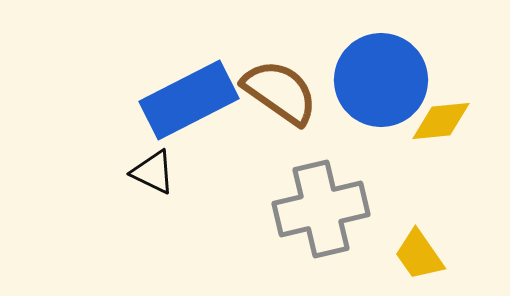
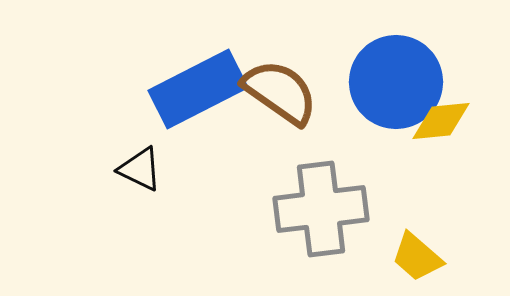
blue circle: moved 15 px right, 2 px down
blue rectangle: moved 9 px right, 11 px up
black triangle: moved 13 px left, 3 px up
gray cross: rotated 6 degrees clockwise
yellow trapezoid: moved 2 px left, 2 px down; rotated 14 degrees counterclockwise
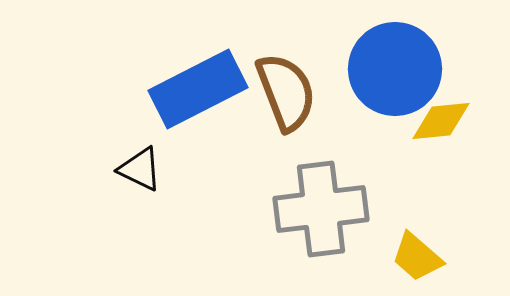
blue circle: moved 1 px left, 13 px up
brown semicircle: moved 6 px right; rotated 34 degrees clockwise
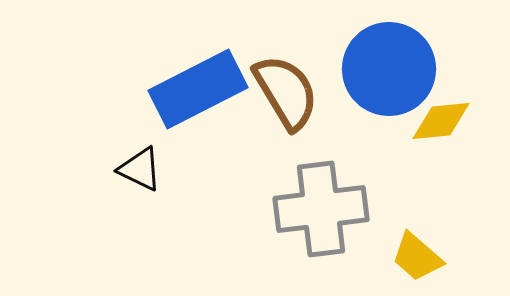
blue circle: moved 6 px left
brown semicircle: rotated 10 degrees counterclockwise
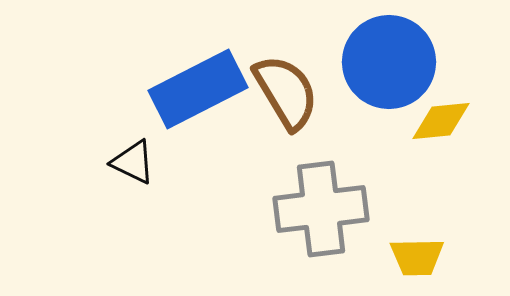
blue circle: moved 7 px up
black triangle: moved 7 px left, 7 px up
yellow trapezoid: rotated 42 degrees counterclockwise
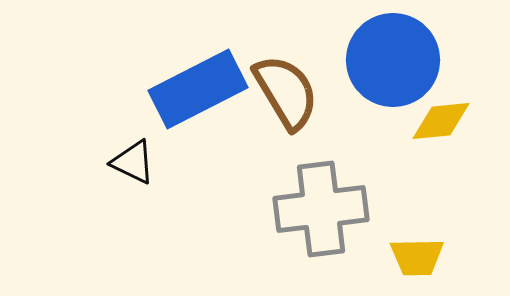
blue circle: moved 4 px right, 2 px up
